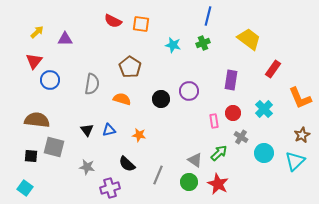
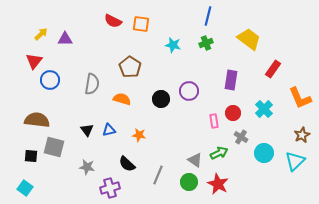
yellow arrow: moved 4 px right, 2 px down
green cross: moved 3 px right
green arrow: rotated 18 degrees clockwise
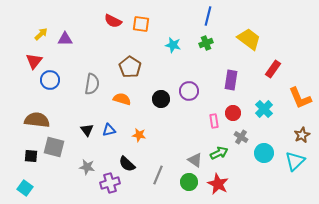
purple cross: moved 5 px up
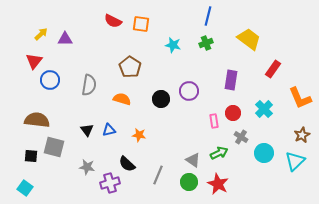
gray semicircle: moved 3 px left, 1 px down
gray triangle: moved 2 px left
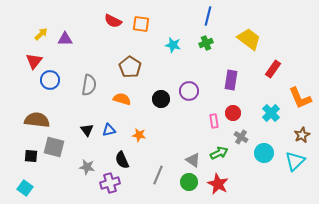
cyan cross: moved 7 px right, 4 px down
black semicircle: moved 5 px left, 4 px up; rotated 24 degrees clockwise
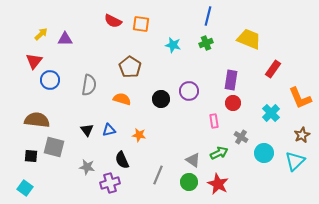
yellow trapezoid: rotated 15 degrees counterclockwise
red circle: moved 10 px up
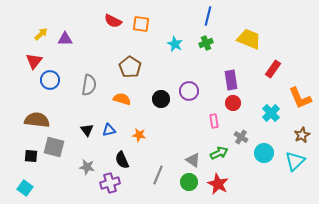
cyan star: moved 2 px right, 1 px up; rotated 14 degrees clockwise
purple rectangle: rotated 18 degrees counterclockwise
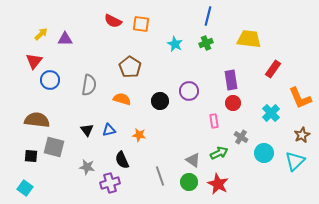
yellow trapezoid: rotated 15 degrees counterclockwise
black circle: moved 1 px left, 2 px down
gray line: moved 2 px right, 1 px down; rotated 42 degrees counterclockwise
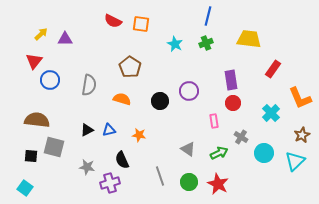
black triangle: rotated 40 degrees clockwise
gray triangle: moved 5 px left, 11 px up
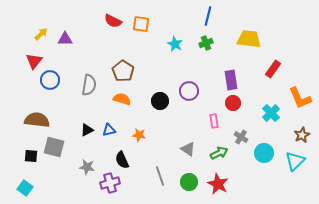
brown pentagon: moved 7 px left, 4 px down
